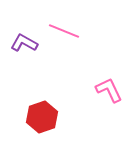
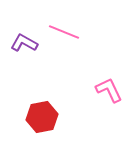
pink line: moved 1 px down
red hexagon: rotated 8 degrees clockwise
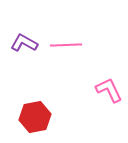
pink line: moved 2 px right, 13 px down; rotated 24 degrees counterclockwise
red hexagon: moved 7 px left
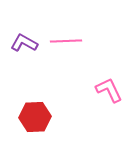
pink line: moved 4 px up
red hexagon: rotated 8 degrees clockwise
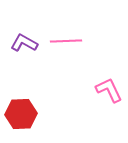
red hexagon: moved 14 px left, 3 px up
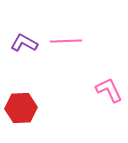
red hexagon: moved 6 px up
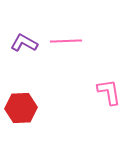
pink L-shape: moved 2 px down; rotated 16 degrees clockwise
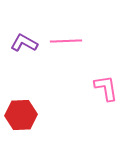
pink L-shape: moved 3 px left, 4 px up
red hexagon: moved 7 px down
